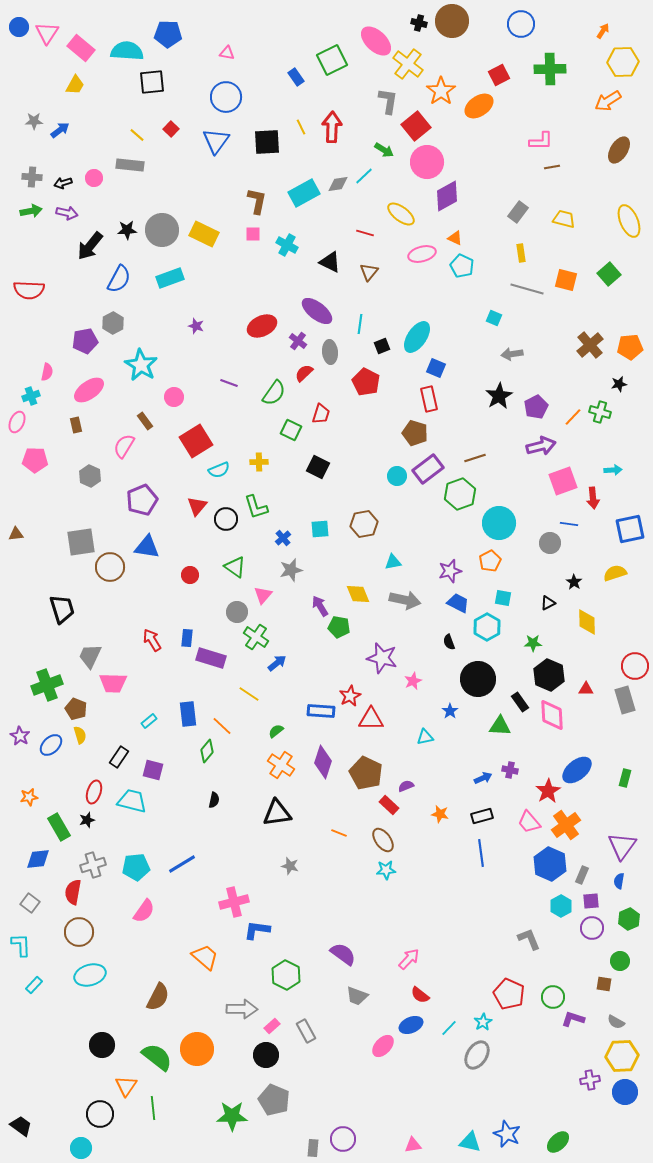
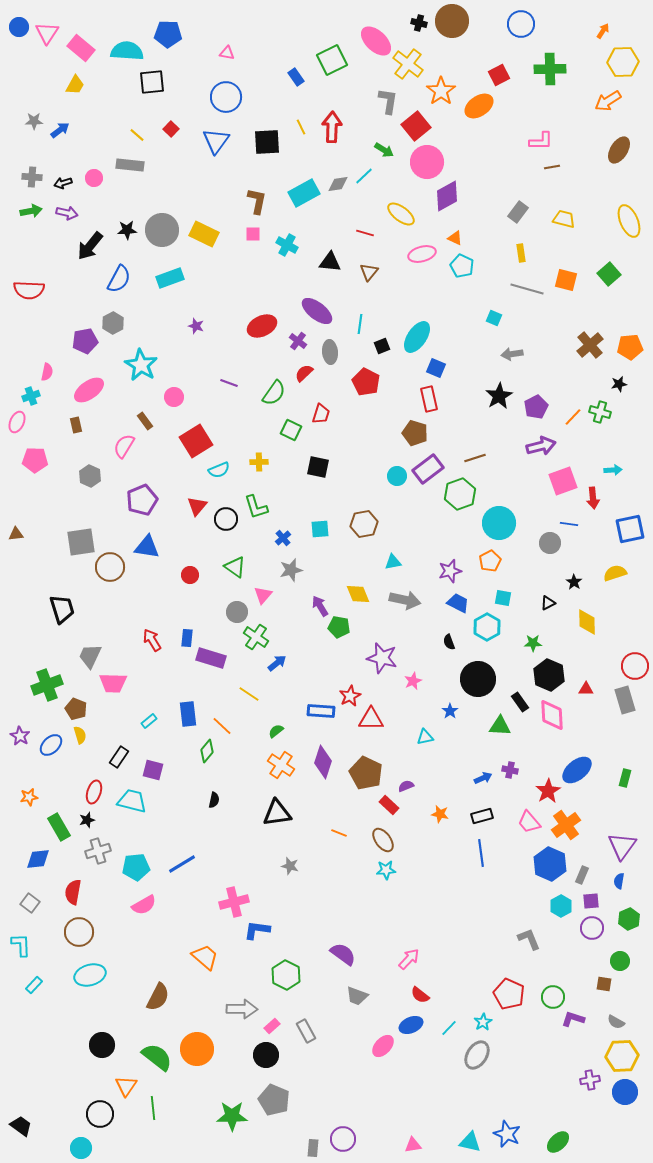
black triangle at (330, 262): rotated 20 degrees counterclockwise
black square at (318, 467): rotated 15 degrees counterclockwise
gray cross at (93, 865): moved 5 px right, 14 px up
pink semicircle at (144, 911): moved 6 px up; rotated 25 degrees clockwise
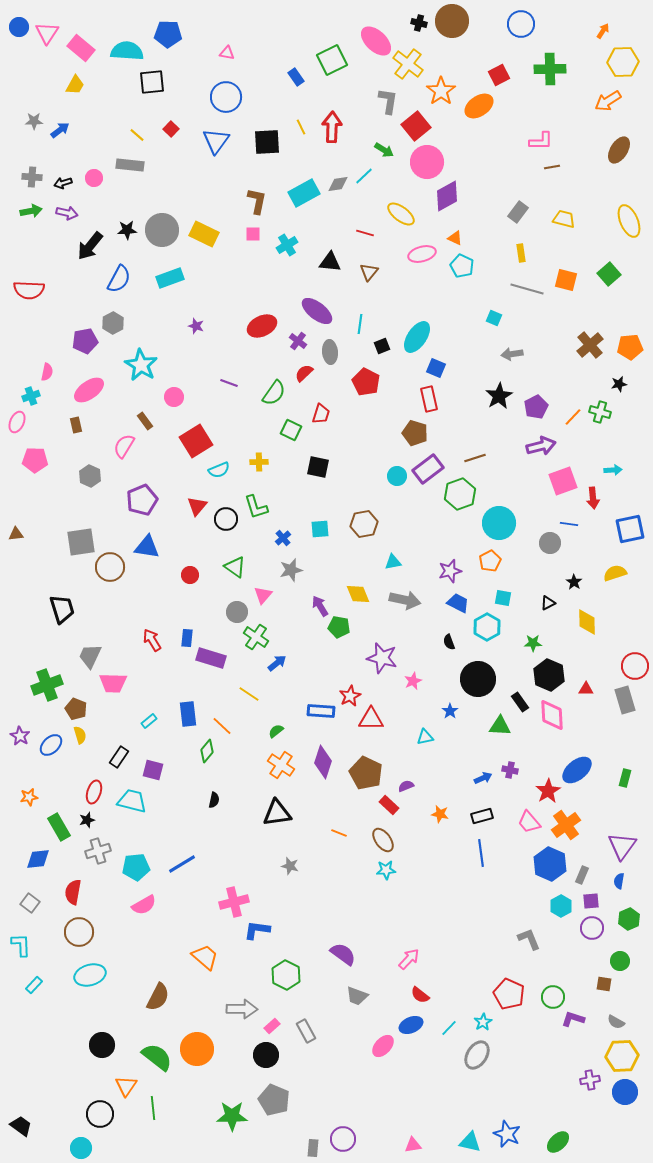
cyan cross at (287, 245): rotated 30 degrees clockwise
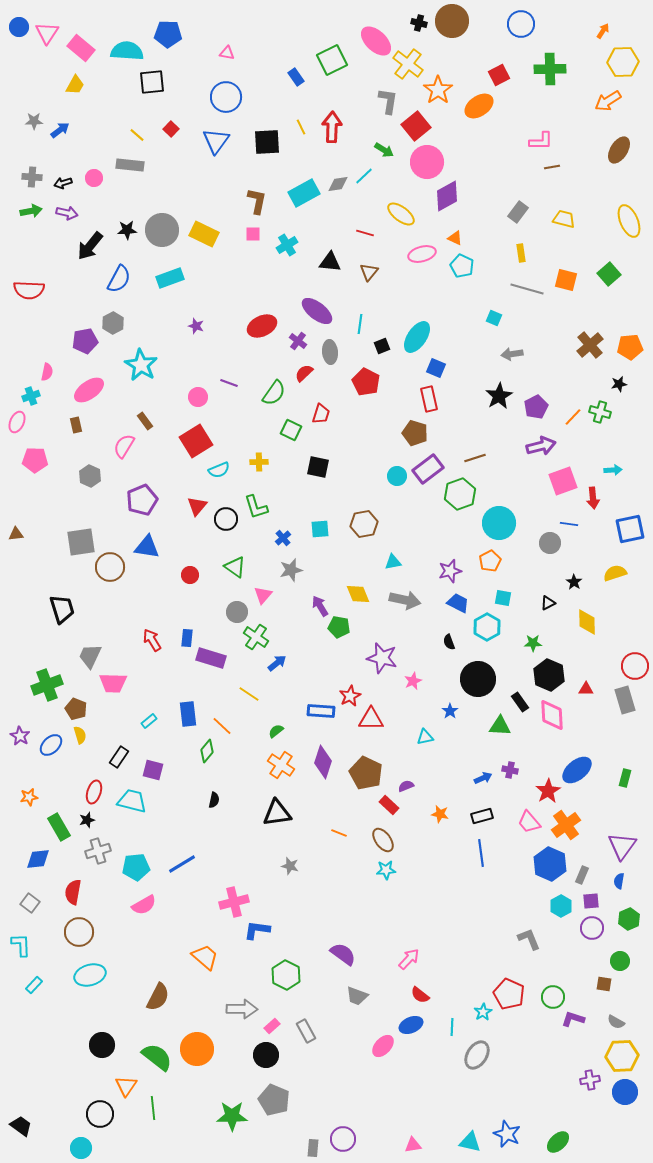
orange star at (441, 91): moved 3 px left, 1 px up
pink circle at (174, 397): moved 24 px right
cyan star at (483, 1022): moved 10 px up
cyan line at (449, 1028): moved 3 px right, 1 px up; rotated 42 degrees counterclockwise
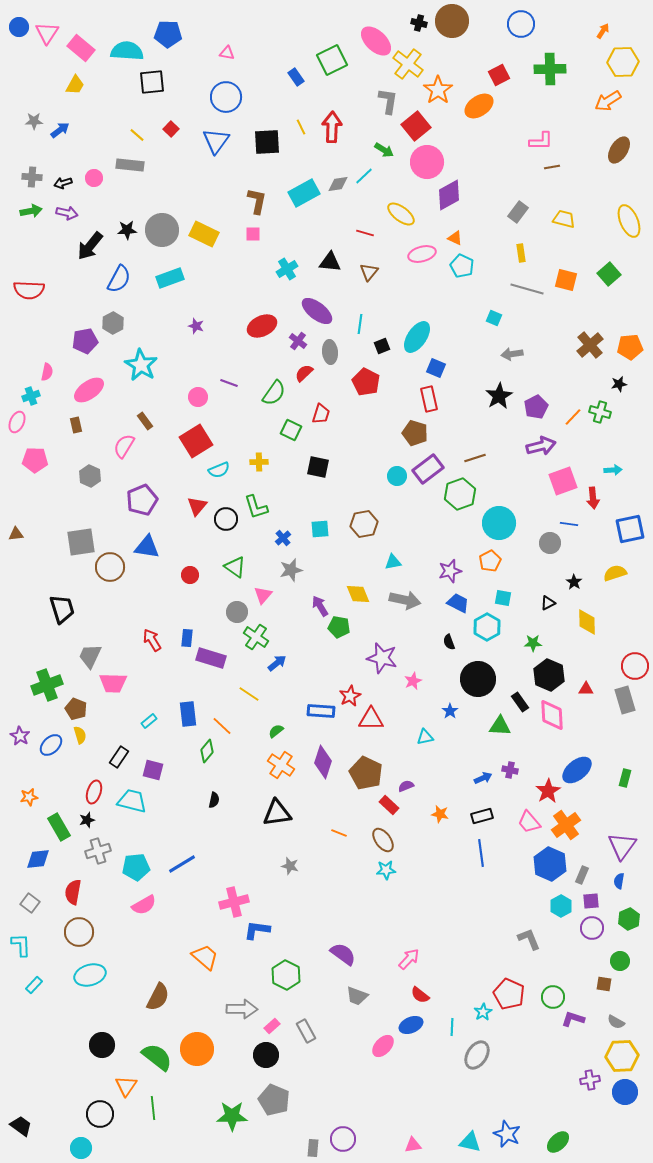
purple diamond at (447, 196): moved 2 px right, 1 px up
cyan cross at (287, 245): moved 24 px down
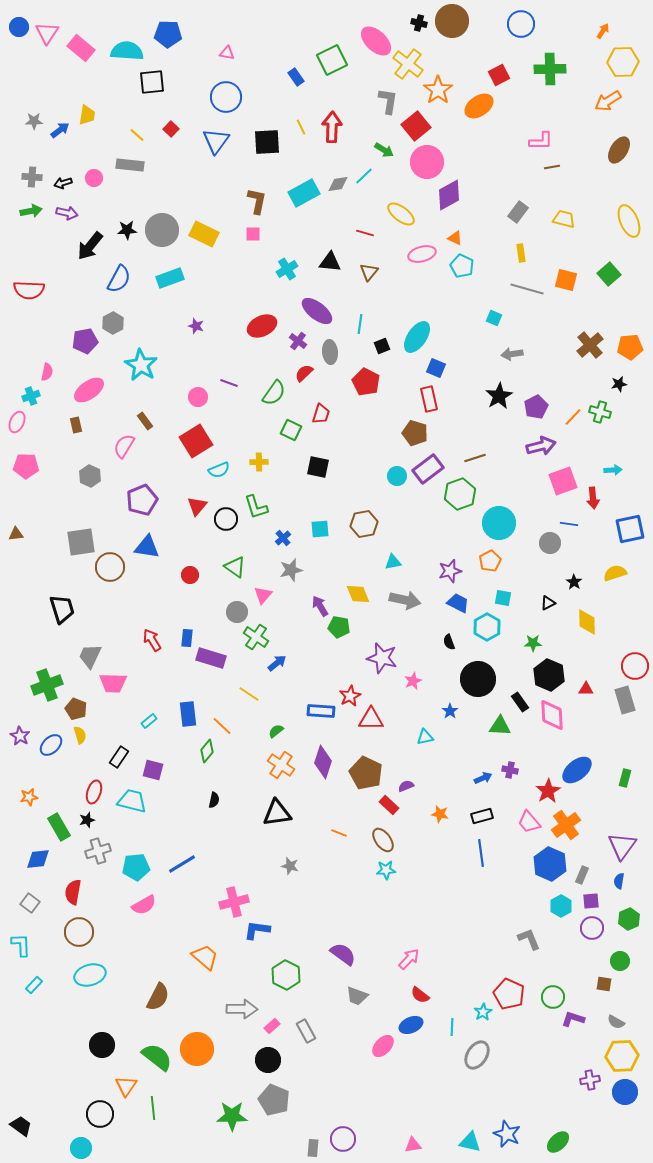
yellow trapezoid at (75, 85): moved 12 px right, 30 px down; rotated 20 degrees counterclockwise
pink pentagon at (35, 460): moved 9 px left, 6 px down
black circle at (266, 1055): moved 2 px right, 5 px down
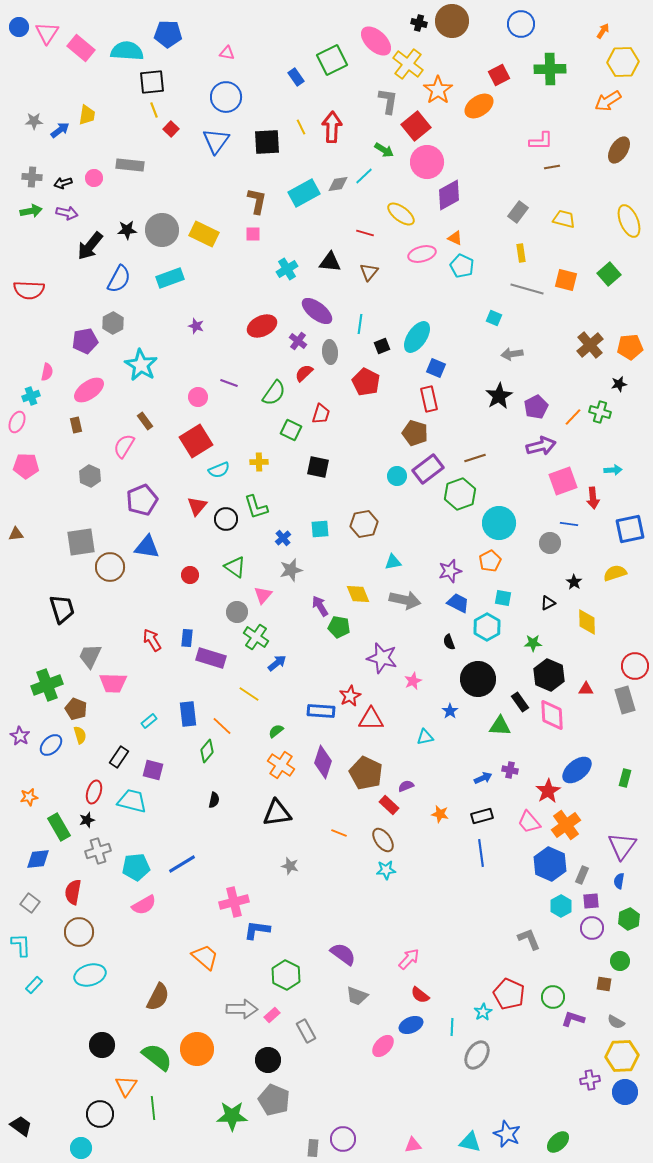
yellow line at (137, 135): moved 17 px right, 25 px up; rotated 28 degrees clockwise
pink rectangle at (272, 1026): moved 11 px up
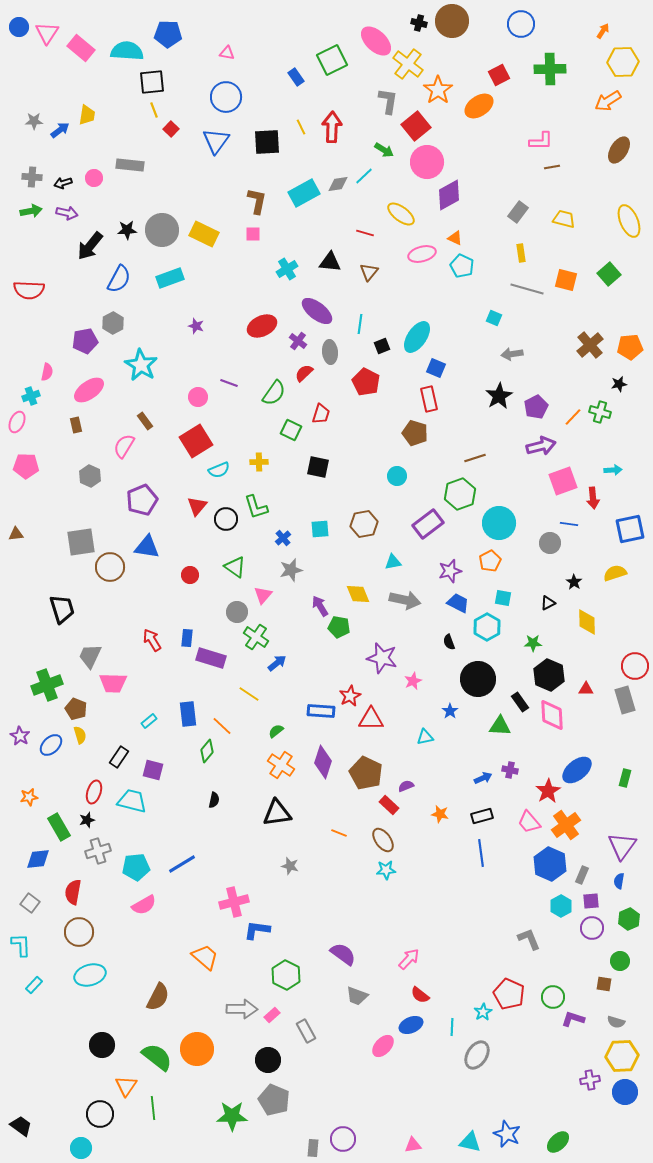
purple rectangle at (428, 469): moved 55 px down
gray semicircle at (616, 1022): rotated 12 degrees counterclockwise
